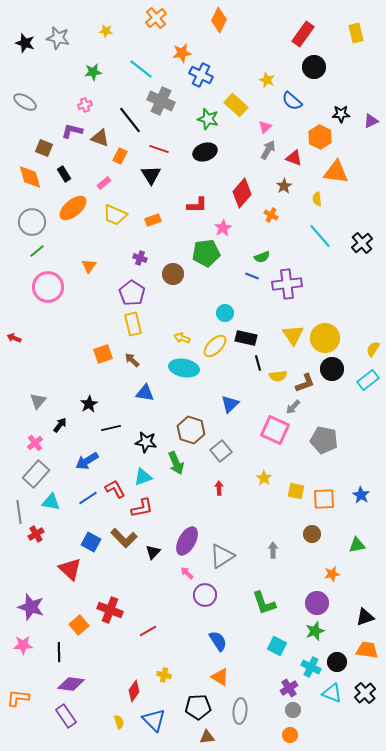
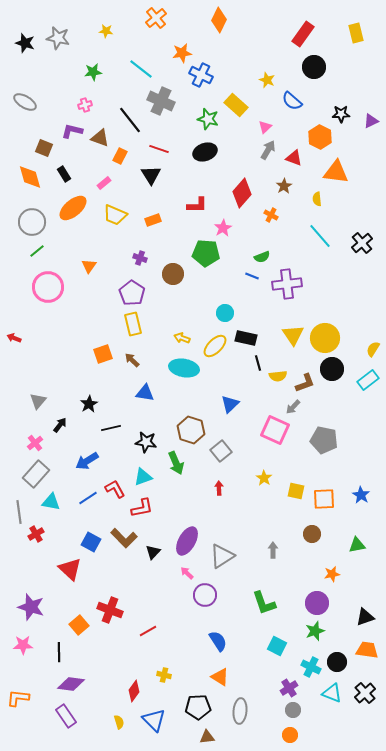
green pentagon at (206, 253): rotated 12 degrees clockwise
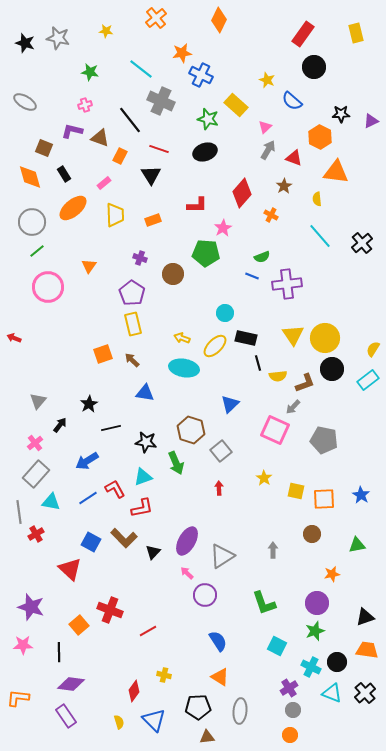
green star at (93, 72): moved 3 px left; rotated 18 degrees clockwise
yellow trapezoid at (115, 215): rotated 115 degrees counterclockwise
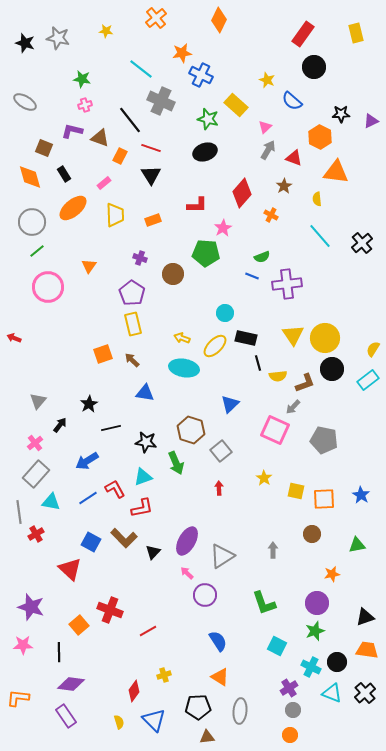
green star at (90, 72): moved 8 px left, 7 px down
red line at (159, 149): moved 8 px left, 1 px up
yellow cross at (164, 675): rotated 32 degrees counterclockwise
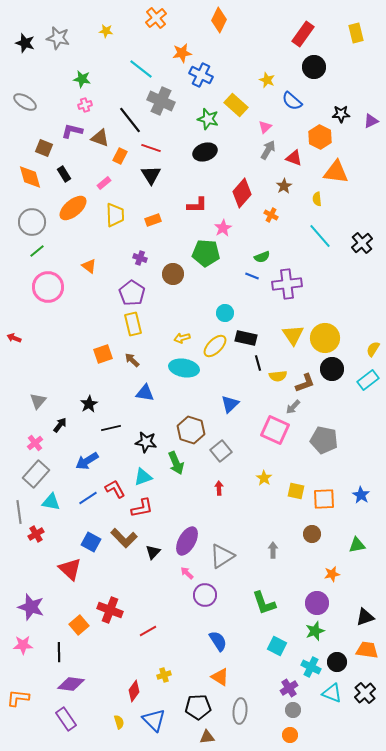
orange triangle at (89, 266): rotated 28 degrees counterclockwise
yellow arrow at (182, 338): rotated 35 degrees counterclockwise
purple rectangle at (66, 716): moved 3 px down
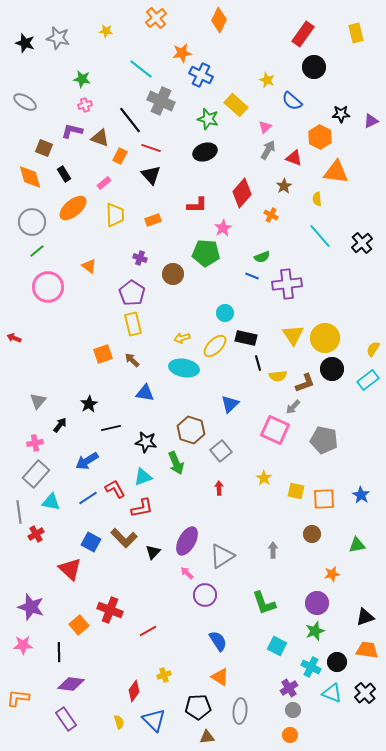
black triangle at (151, 175): rotated 10 degrees counterclockwise
pink cross at (35, 443): rotated 28 degrees clockwise
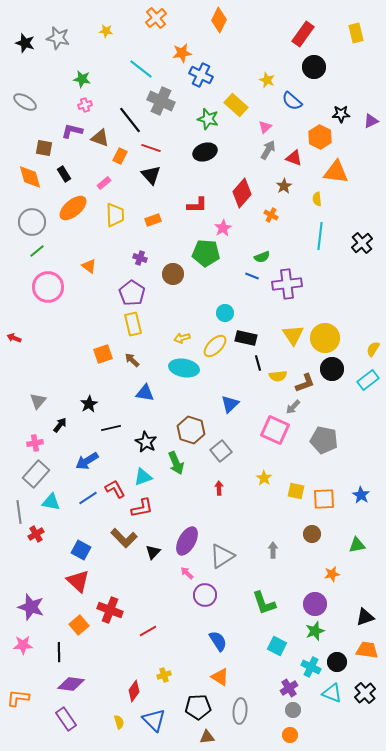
brown square at (44, 148): rotated 12 degrees counterclockwise
cyan line at (320, 236): rotated 48 degrees clockwise
black star at (146, 442): rotated 20 degrees clockwise
blue square at (91, 542): moved 10 px left, 8 px down
red triangle at (70, 569): moved 8 px right, 12 px down
purple circle at (317, 603): moved 2 px left, 1 px down
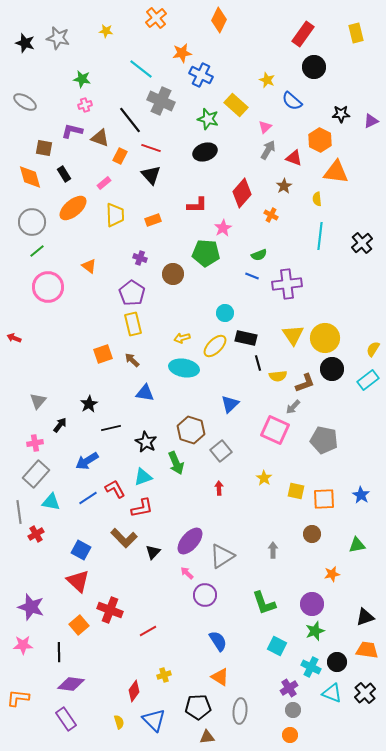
orange hexagon at (320, 137): moved 3 px down
green semicircle at (262, 257): moved 3 px left, 2 px up
purple ellipse at (187, 541): moved 3 px right; rotated 12 degrees clockwise
purple circle at (315, 604): moved 3 px left
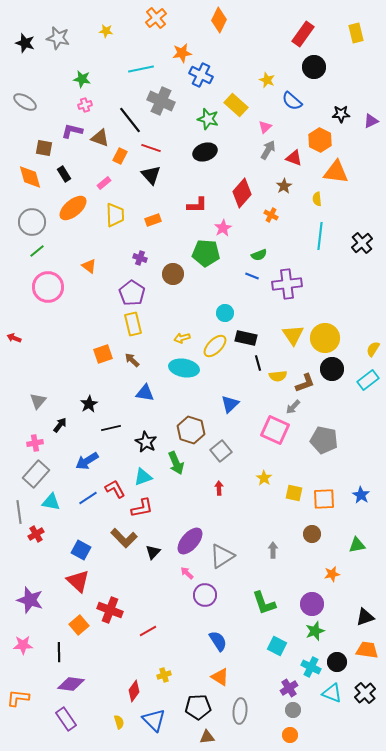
cyan line at (141, 69): rotated 50 degrees counterclockwise
yellow square at (296, 491): moved 2 px left, 2 px down
purple star at (31, 607): moved 1 px left, 7 px up
